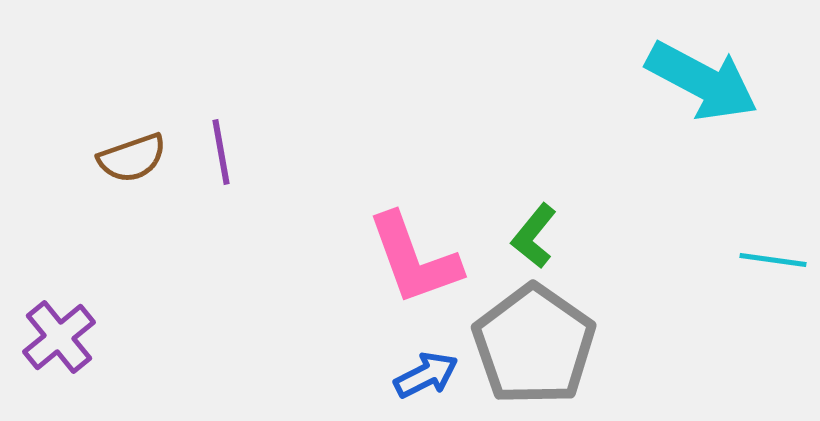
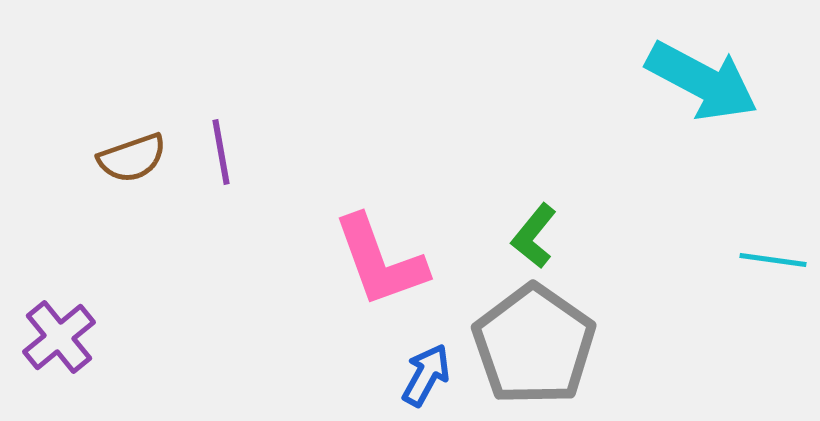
pink L-shape: moved 34 px left, 2 px down
blue arrow: rotated 34 degrees counterclockwise
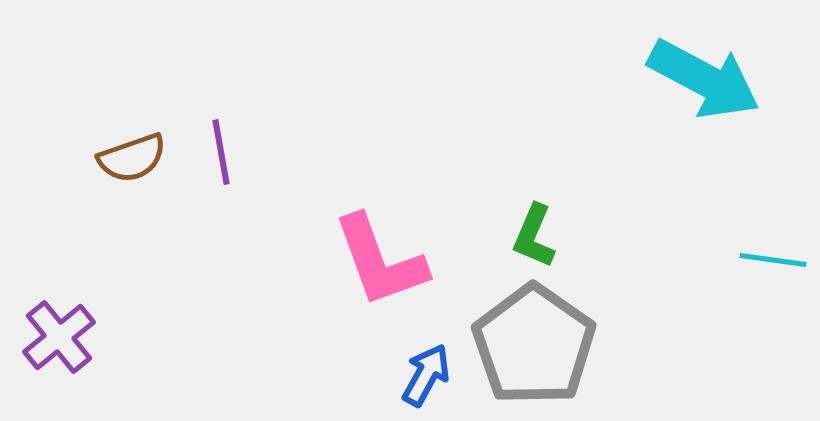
cyan arrow: moved 2 px right, 2 px up
green L-shape: rotated 16 degrees counterclockwise
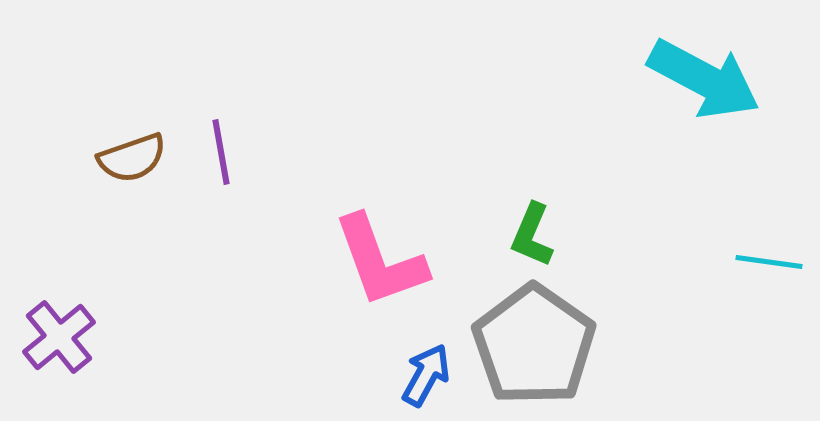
green L-shape: moved 2 px left, 1 px up
cyan line: moved 4 px left, 2 px down
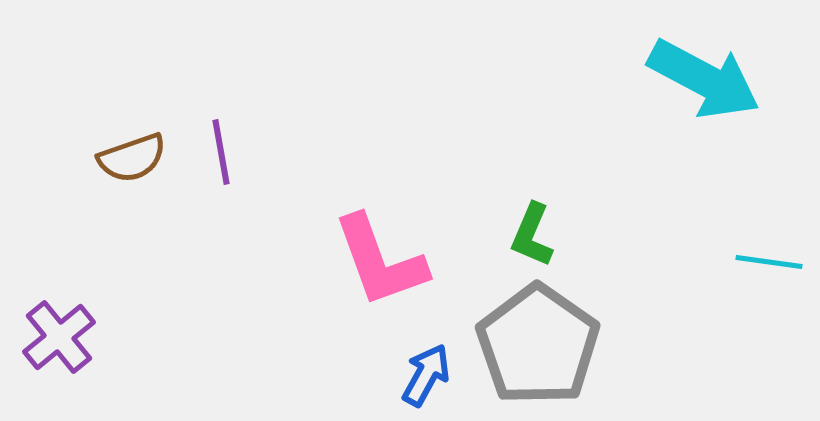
gray pentagon: moved 4 px right
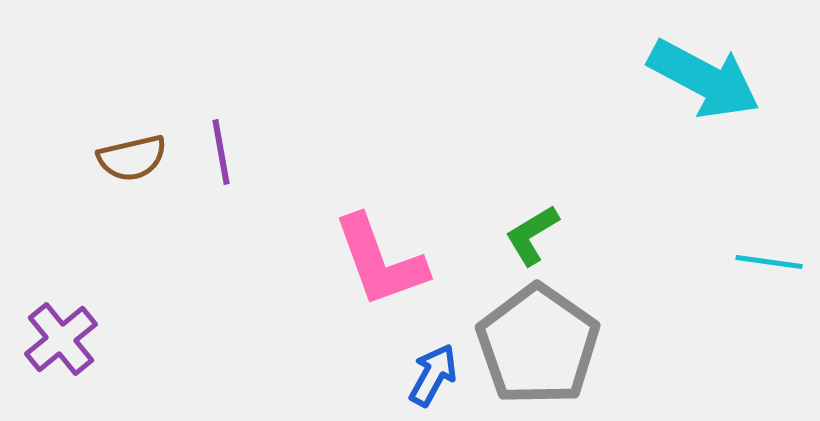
brown semicircle: rotated 6 degrees clockwise
green L-shape: rotated 36 degrees clockwise
purple cross: moved 2 px right, 2 px down
blue arrow: moved 7 px right
